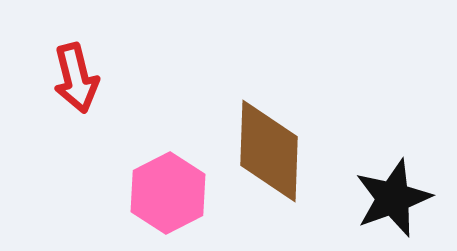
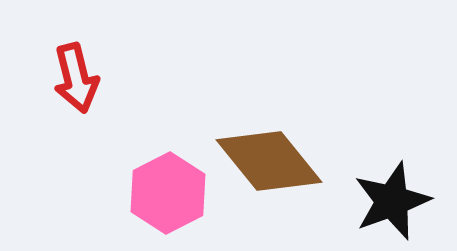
brown diamond: moved 10 px down; rotated 41 degrees counterclockwise
black star: moved 1 px left, 3 px down
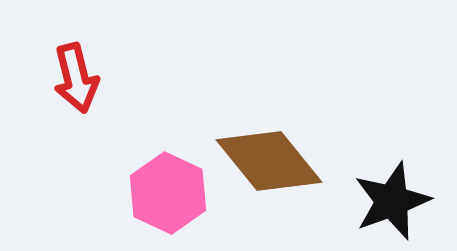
pink hexagon: rotated 8 degrees counterclockwise
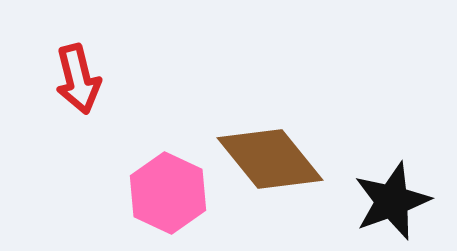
red arrow: moved 2 px right, 1 px down
brown diamond: moved 1 px right, 2 px up
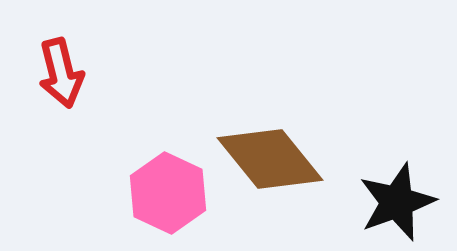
red arrow: moved 17 px left, 6 px up
black star: moved 5 px right, 1 px down
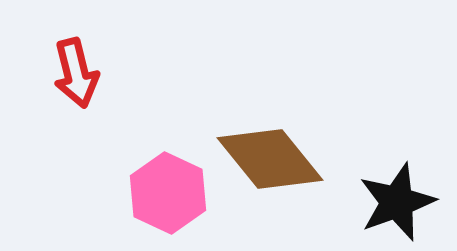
red arrow: moved 15 px right
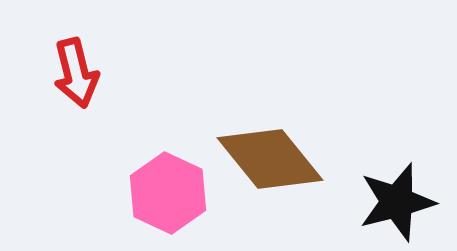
black star: rotated 6 degrees clockwise
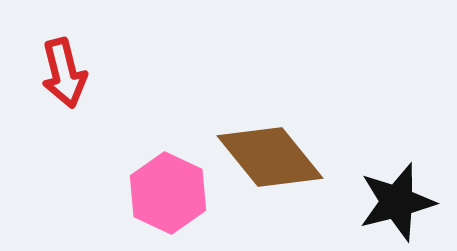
red arrow: moved 12 px left
brown diamond: moved 2 px up
